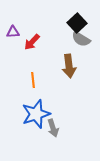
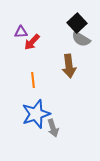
purple triangle: moved 8 px right
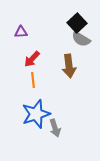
red arrow: moved 17 px down
gray arrow: moved 2 px right
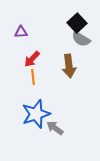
orange line: moved 3 px up
gray arrow: rotated 144 degrees clockwise
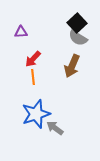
gray semicircle: moved 3 px left, 1 px up
red arrow: moved 1 px right
brown arrow: moved 3 px right; rotated 30 degrees clockwise
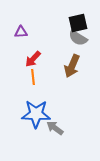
black square: moved 1 px right; rotated 30 degrees clockwise
blue star: rotated 20 degrees clockwise
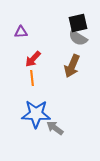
orange line: moved 1 px left, 1 px down
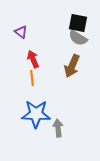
black square: rotated 24 degrees clockwise
purple triangle: rotated 40 degrees clockwise
red arrow: rotated 114 degrees clockwise
gray arrow: moved 3 px right; rotated 48 degrees clockwise
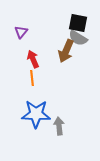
purple triangle: rotated 32 degrees clockwise
brown arrow: moved 6 px left, 15 px up
gray arrow: moved 1 px right, 2 px up
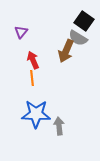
black square: moved 6 px right, 2 px up; rotated 24 degrees clockwise
red arrow: moved 1 px down
